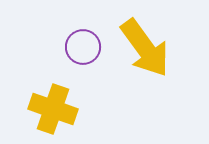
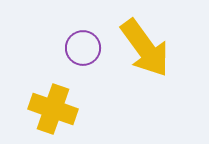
purple circle: moved 1 px down
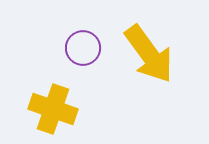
yellow arrow: moved 4 px right, 6 px down
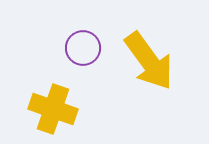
yellow arrow: moved 7 px down
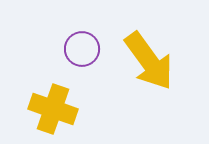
purple circle: moved 1 px left, 1 px down
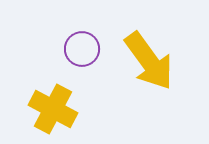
yellow cross: rotated 9 degrees clockwise
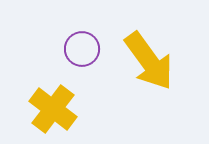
yellow cross: rotated 9 degrees clockwise
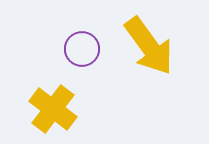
yellow arrow: moved 15 px up
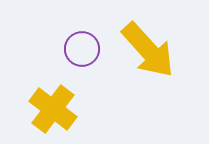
yellow arrow: moved 1 px left, 4 px down; rotated 6 degrees counterclockwise
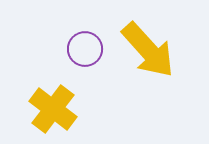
purple circle: moved 3 px right
